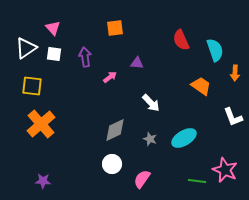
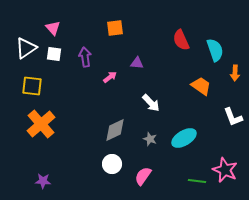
pink semicircle: moved 1 px right, 3 px up
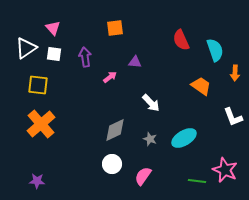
purple triangle: moved 2 px left, 1 px up
yellow square: moved 6 px right, 1 px up
purple star: moved 6 px left
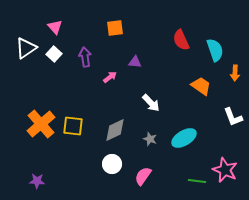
pink triangle: moved 2 px right, 1 px up
white square: rotated 35 degrees clockwise
yellow square: moved 35 px right, 41 px down
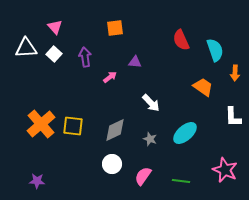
white triangle: rotated 30 degrees clockwise
orange trapezoid: moved 2 px right, 1 px down
white L-shape: rotated 20 degrees clockwise
cyan ellipse: moved 1 px right, 5 px up; rotated 10 degrees counterclockwise
green line: moved 16 px left
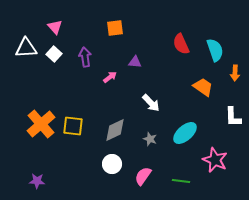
red semicircle: moved 4 px down
pink star: moved 10 px left, 10 px up
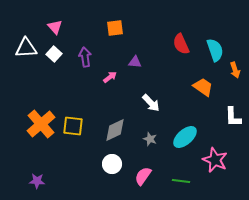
orange arrow: moved 3 px up; rotated 21 degrees counterclockwise
cyan ellipse: moved 4 px down
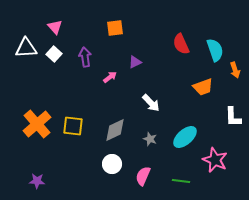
purple triangle: rotated 32 degrees counterclockwise
orange trapezoid: rotated 125 degrees clockwise
orange cross: moved 4 px left
pink semicircle: rotated 12 degrees counterclockwise
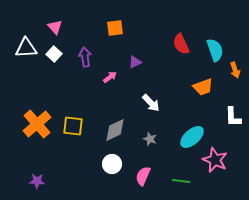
cyan ellipse: moved 7 px right
